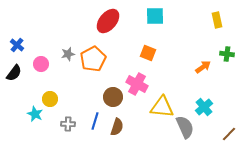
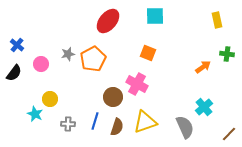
yellow triangle: moved 17 px left, 15 px down; rotated 25 degrees counterclockwise
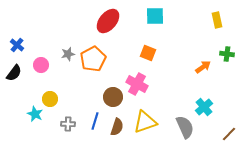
pink circle: moved 1 px down
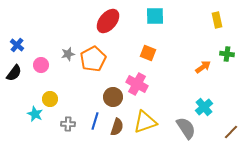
gray semicircle: moved 1 px right, 1 px down; rotated 10 degrees counterclockwise
brown line: moved 2 px right, 2 px up
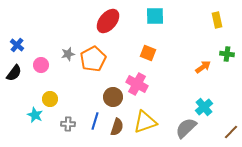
cyan star: moved 1 px down
gray semicircle: rotated 100 degrees counterclockwise
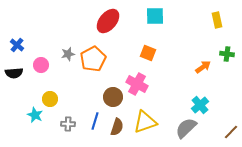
black semicircle: rotated 48 degrees clockwise
cyan cross: moved 4 px left, 2 px up
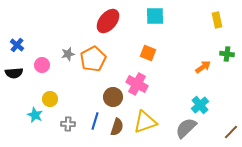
pink circle: moved 1 px right
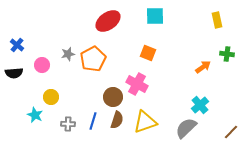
red ellipse: rotated 15 degrees clockwise
yellow circle: moved 1 px right, 2 px up
blue line: moved 2 px left
brown semicircle: moved 7 px up
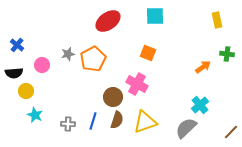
yellow circle: moved 25 px left, 6 px up
